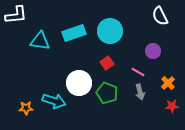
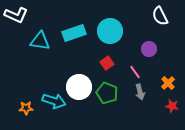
white L-shape: rotated 30 degrees clockwise
purple circle: moved 4 px left, 2 px up
pink line: moved 3 px left; rotated 24 degrees clockwise
white circle: moved 4 px down
red star: rotated 16 degrees clockwise
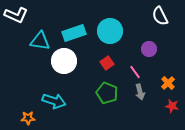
white circle: moved 15 px left, 26 px up
orange star: moved 2 px right, 10 px down
